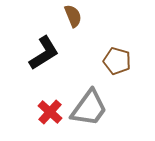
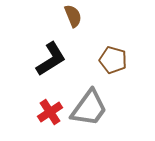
black L-shape: moved 7 px right, 6 px down
brown pentagon: moved 4 px left, 1 px up
red cross: rotated 15 degrees clockwise
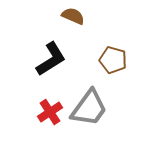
brown semicircle: rotated 45 degrees counterclockwise
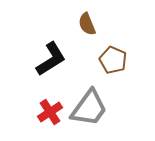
brown semicircle: moved 14 px right, 8 px down; rotated 135 degrees counterclockwise
brown pentagon: rotated 8 degrees clockwise
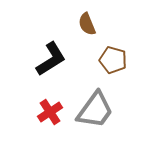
brown pentagon: rotated 8 degrees counterclockwise
gray trapezoid: moved 6 px right, 2 px down
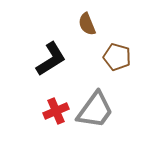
brown pentagon: moved 4 px right, 3 px up
red cross: moved 6 px right, 1 px up; rotated 10 degrees clockwise
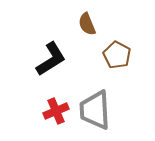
brown pentagon: moved 2 px up; rotated 12 degrees clockwise
gray trapezoid: rotated 141 degrees clockwise
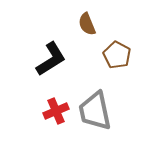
gray trapezoid: moved 1 px down; rotated 9 degrees counterclockwise
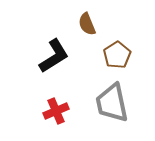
brown pentagon: rotated 12 degrees clockwise
black L-shape: moved 3 px right, 3 px up
gray trapezoid: moved 17 px right, 8 px up
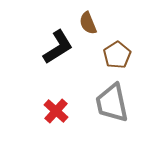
brown semicircle: moved 1 px right, 1 px up
black L-shape: moved 4 px right, 9 px up
red cross: rotated 25 degrees counterclockwise
